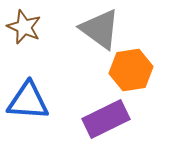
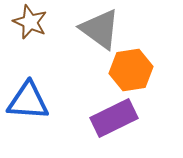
brown star: moved 6 px right, 5 px up
purple rectangle: moved 8 px right, 1 px up
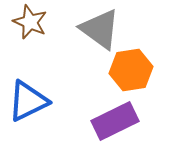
blue triangle: rotated 30 degrees counterclockwise
purple rectangle: moved 1 px right, 3 px down
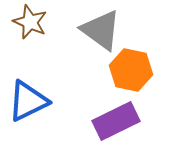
gray triangle: moved 1 px right, 1 px down
orange hexagon: rotated 21 degrees clockwise
purple rectangle: moved 1 px right
